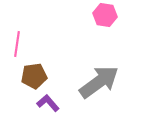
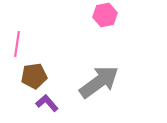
pink hexagon: rotated 20 degrees counterclockwise
purple L-shape: moved 1 px left
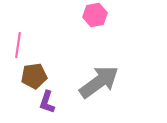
pink hexagon: moved 10 px left
pink line: moved 1 px right, 1 px down
purple L-shape: moved 1 px up; rotated 120 degrees counterclockwise
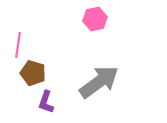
pink hexagon: moved 4 px down
brown pentagon: moved 1 px left, 3 px up; rotated 25 degrees clockwise
purple L-shape: moved 1 px left
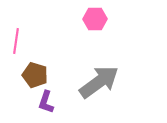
pink hexagon: rotated 10 degrees clockwise
pink line: moved 2 px left, 4 px up
brown pentagon: moved 2 px right, 2 px down
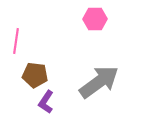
brown pentagon: rotated 10 degrees counterclockwise
purple L-shape: rotated 15 degrees clockwise
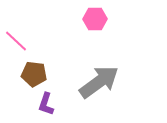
pink line: rotated 55 degrees counterclockwise
brown pentagon: moved 1 px left, 1 px up
purple L-shape: moved 2 px down; rotated 15 degrees counterclockwise
